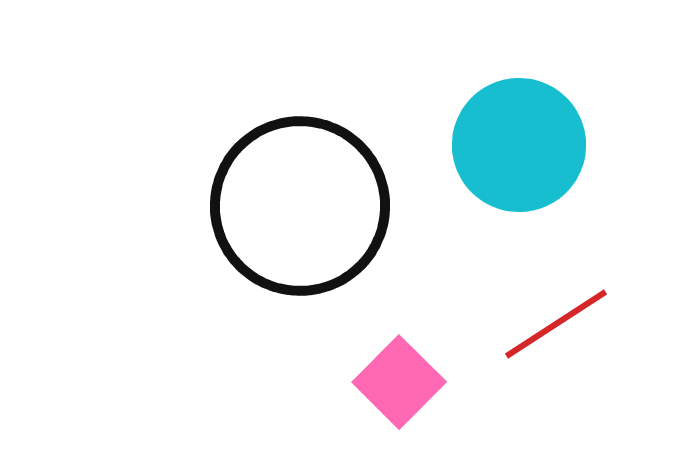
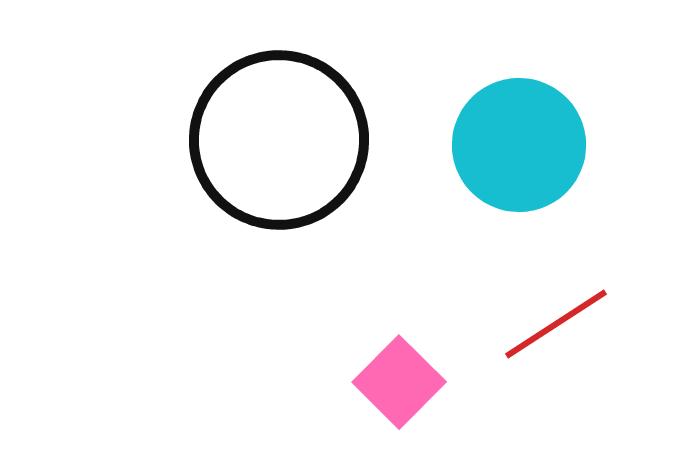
black circle: moved 21 px left, 66 px up
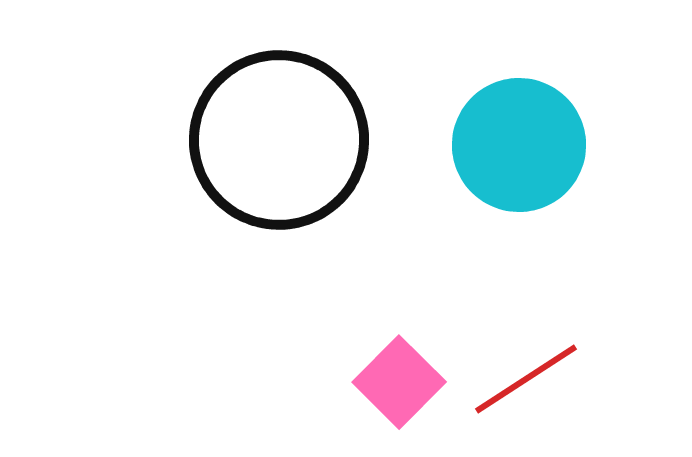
red line: moved 30 px left, 55 px down
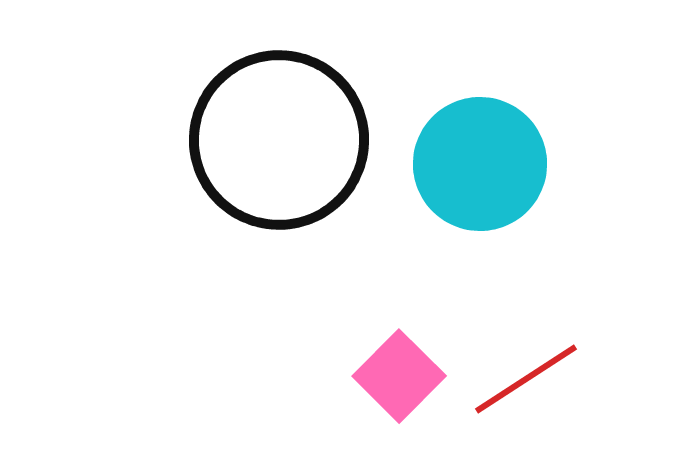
cyan circle: moved 39 px left, 19 px down
pink square: moved 6 px up
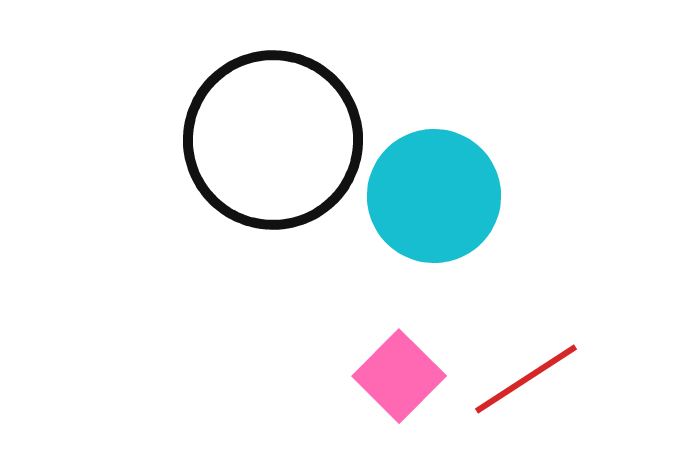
black circle: moved 6 px left
cyan circle: moved 46 px left, 32 px down
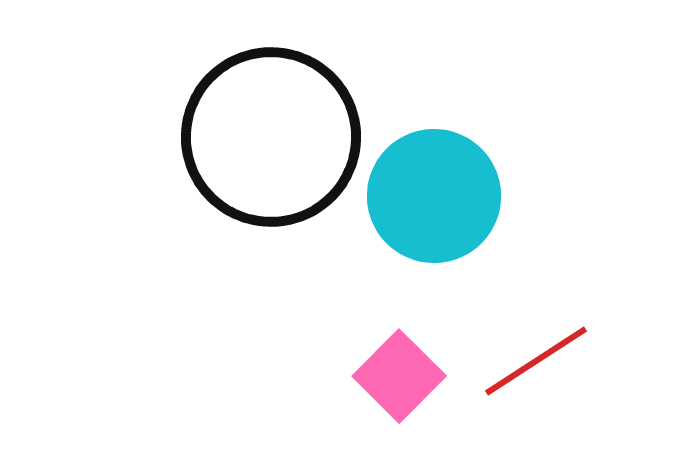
black circle: moved 2 px left, 3 px up
red line: moved 10 px right, 18 px up
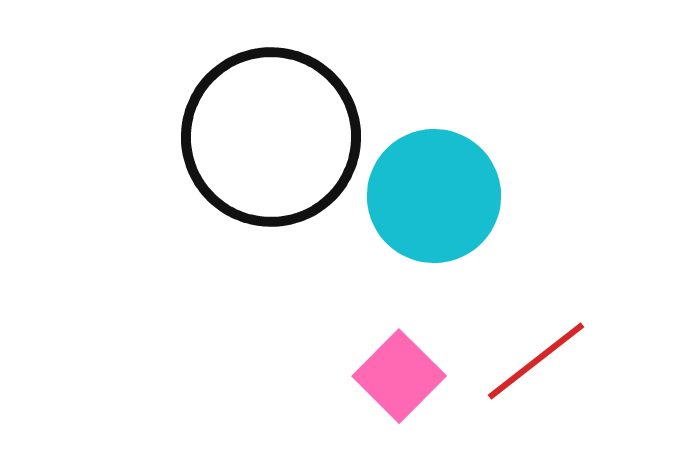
red line: rotated 5 degrees counterclockwise
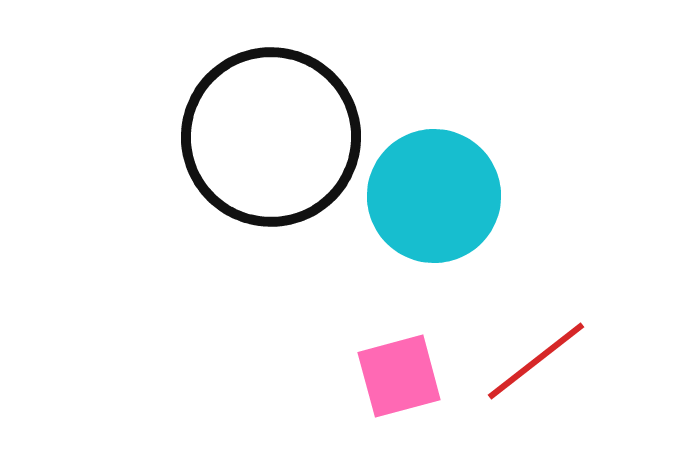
pink square: rotated 30 degrees clockwise
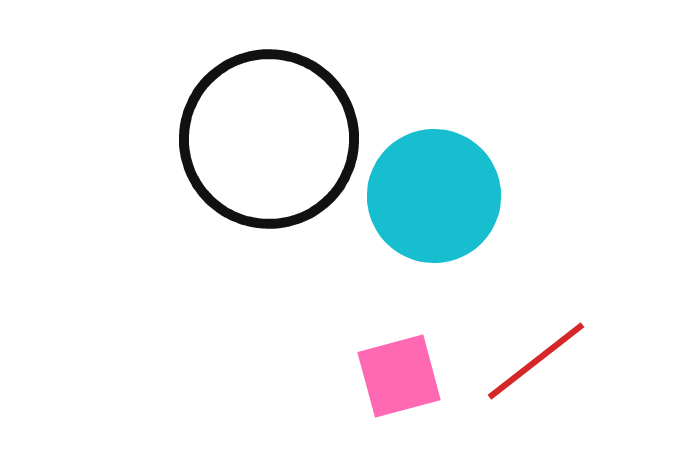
black circle: moved 2 px left, 2 px down
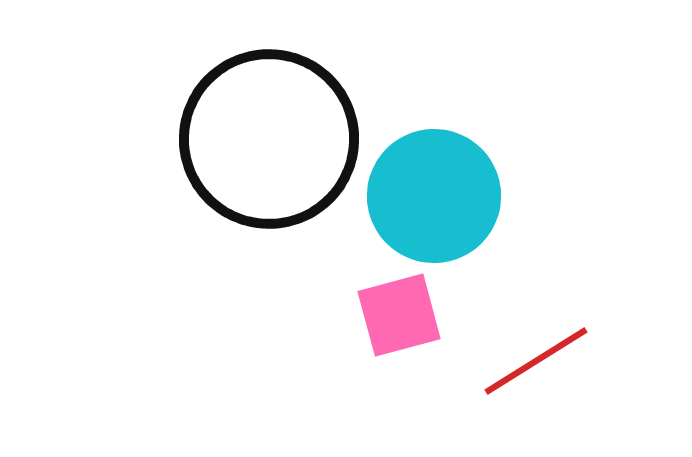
red line: rotated 6 degrees clockwise
pink square: moved 61 px up
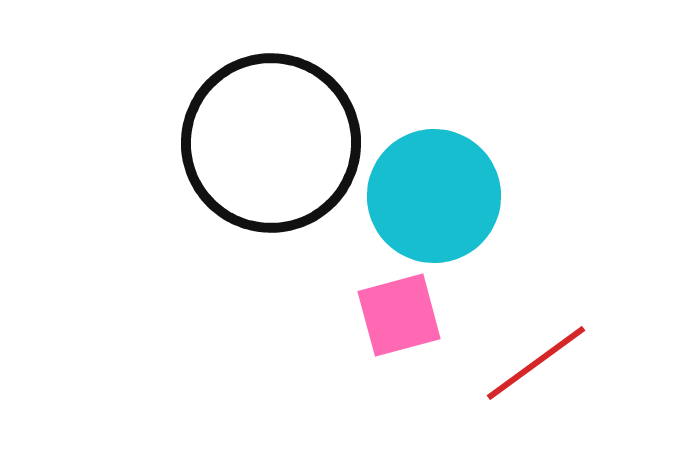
black circle: moved 2 px right, 4 px down
red line: moved 2 px down; rotated 4 degrees counterclockwise
